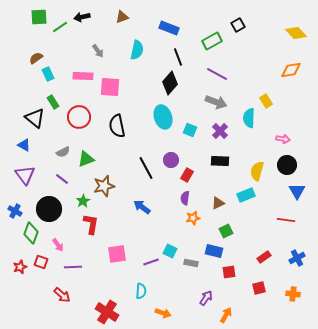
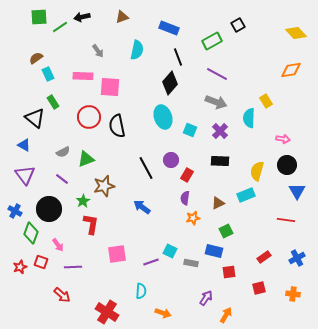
red circle at (79, 117): moved 10 px right
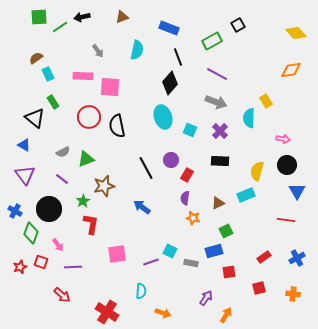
orange star at (193, 218): rotated 24 degrees clockwise
blue rectangle at (214, 251): rotated 30 degrees counterclockwise
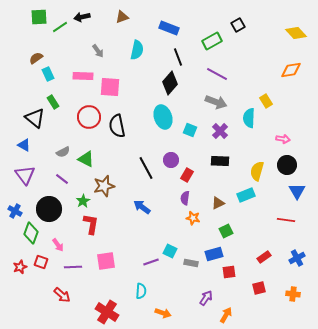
green triangle at (86, 159): rotated 48 degrees clockwise
blue rectangle at (214, 251): moved 3 px down
pink square at (117, 254): moved 11 px left, 7 px down
